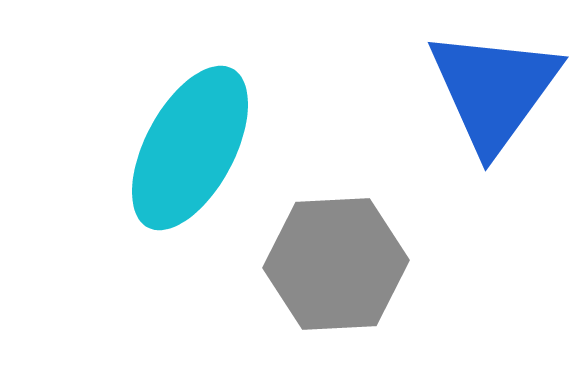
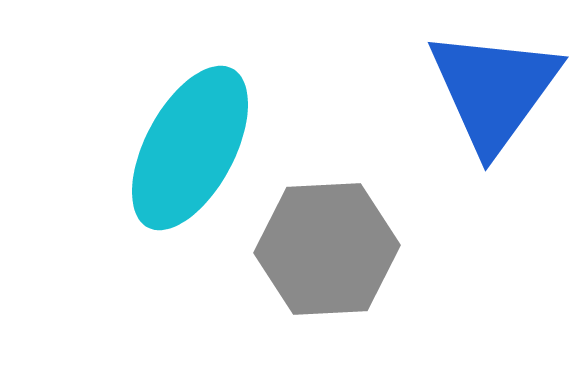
gray hexagon: moved 9 px left, 15 px up
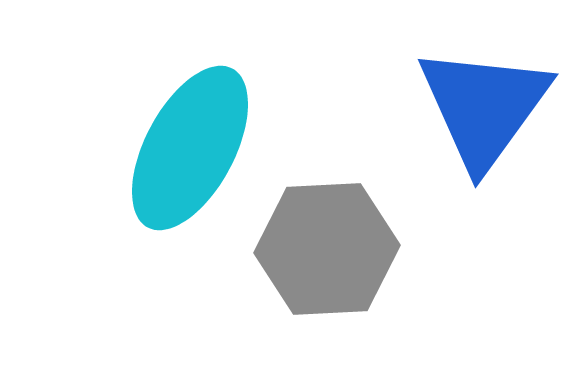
blue triangle: moved 10 px left, 17 px down
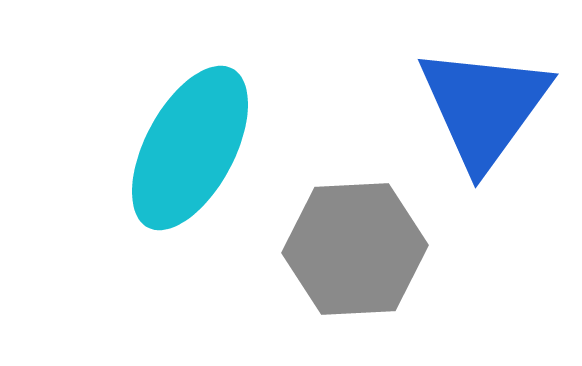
gray hexagon: moved 28 px right
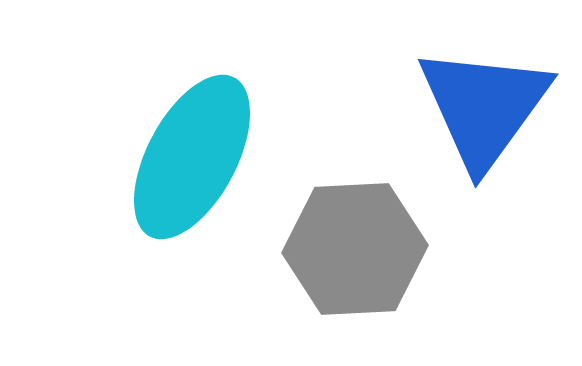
cyan ellipse: moved 2 px right, 9 px down
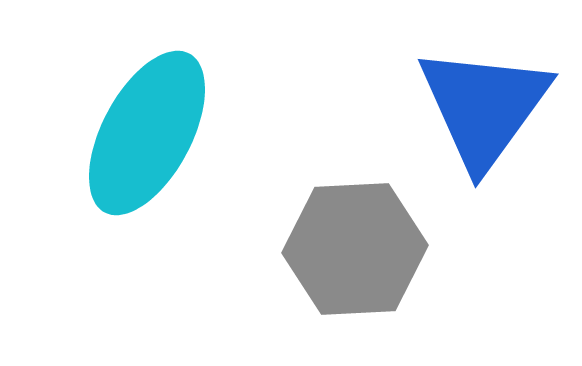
cyan ellipse: moved 45 px left, 24 px up
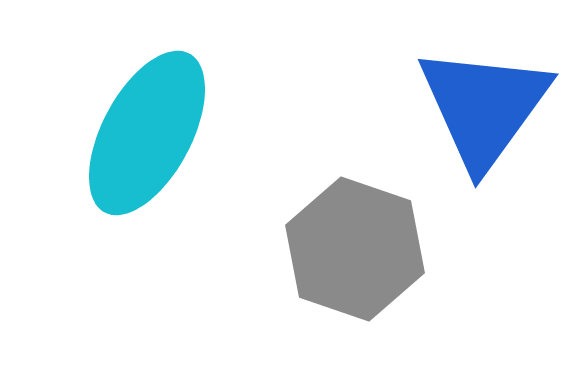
gray hexagon: rotated 22 degrees clockwise
